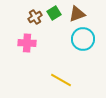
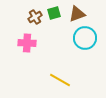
green square: rotated 16 degrees clockwise
cyan circle: moved 2 px right, 1 px up
yellow line: moved 1 px left
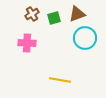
green square: moved 5 px down
brown cross: moved 3 px left, 3 px up
yellow line: rotated 20 degrees counterclockwise
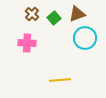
brown cross: rotated 16 degrees counterclockwise
green square: rotated 24 degrees counterclockwise
yellow line: rotated 15 degrees counterclockwise
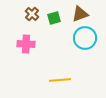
brown triangle: moved 3 px right
green square: rotated 24 degrees clockwise
pink cross: moved 1 px left, 1 px down
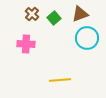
green square: rotated 24 degrees counterclockwise
cyan circle: moved 2 px right
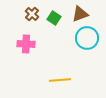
green square: rotated 16 degrees counterclockwise
